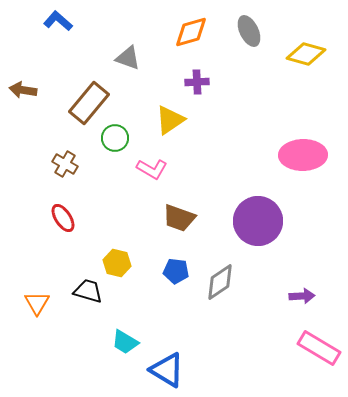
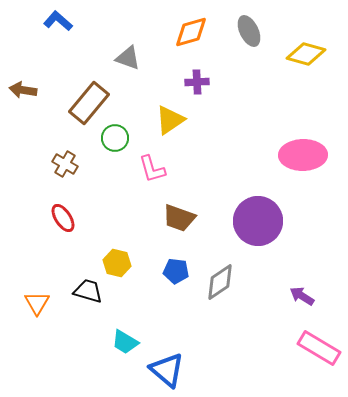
pink L-shape: rotated 44 degrees clockwise
purple arrow: rotated 145 degrees counterclockwise
blue triangle: rotated 9 degrees clockwise
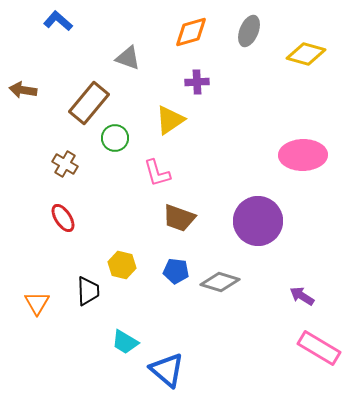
gray ellipse: rotated 48 degrees clockwise
pink L-shape: moved 5 px right, 4 px down
yellow hexagon: moved 5 px right, 2 px down
gray diamond: rotated 51 degrees clockwise
black trapezoid: rotated 72 degrees clockwise
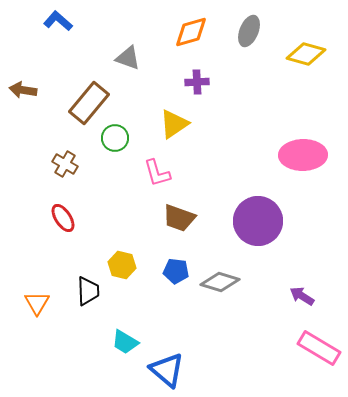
yellow triangle: moved 4 px right, 4 px down
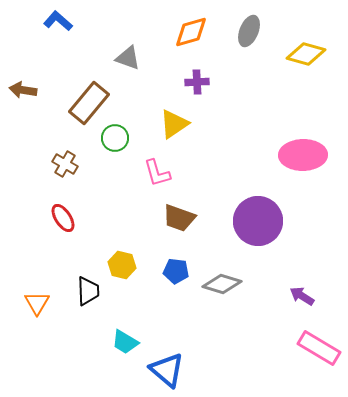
gray diamond: moved 2 px right, 2 px down
